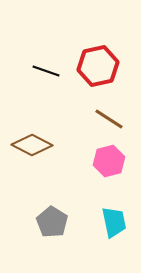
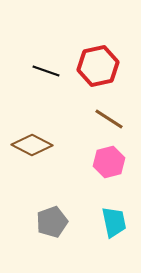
pink hexagon: moved 1 px down
gray pentagon: rotated 20 degrees clockwise
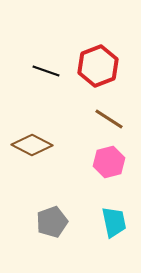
red hexagon: rotated 9 degrees counterclockwise
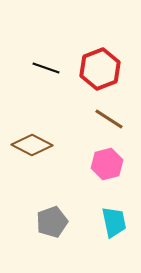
red hexagon: moved 2 px right, 3 px down
black line: moved 3 px up
pink hexagon: moved 2 px left, 2 px down
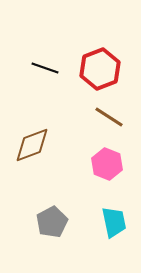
black line: moved 1 px left
brown line: moved 2 px up
brown diamond: rotated 48 degrees counterclockwise
pink hexagon: rotated 24 degrees counterclockwise
gray pentagon: rotated 8 degrees counterclockwise
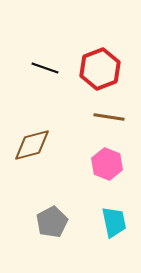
brown line: rotated 24 degrees counterclockwise
brown diamond: rotated 6 degrees clockwise
